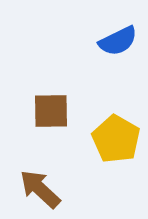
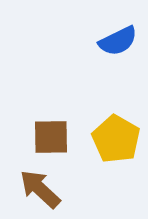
brown square: moved 26 px down
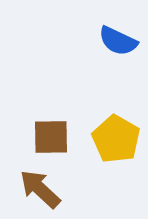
blue semicircle: rotated 51 degrees clockwise
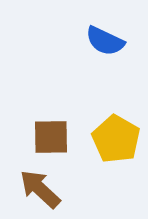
blue semicircle: moved 13 px left
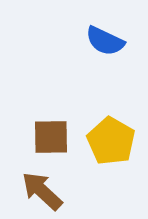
yellow pentagon: moved 5 px left, 2 px down
brown arrow: moved 2 px right, 2 px down
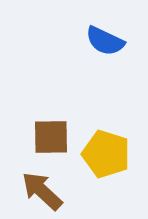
yellow pentagon: moved 5 px left, 13 px down; rotated 12 degrees counterclockwise
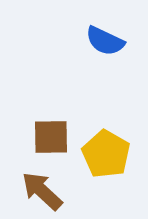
yellow pentagon: rotated 12 degrees clockwise
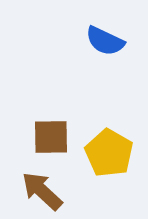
yellow pentagon: moved 3 px right, 1 px up
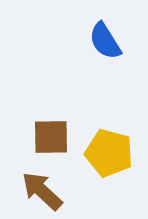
blue semicircle: rotated 33 degrees clockwise
yellow pentagon: rotated 15 degrees counterclockwise
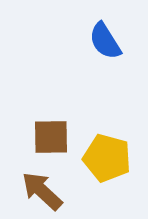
yellow pentagon: moved 2 px left, 5 px down
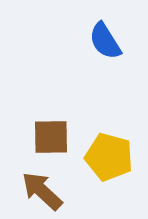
yellow pentagon: moved 2 px right, 1 px up
